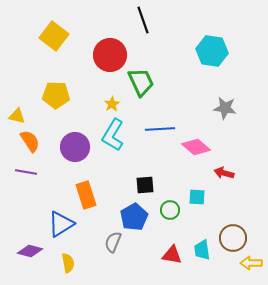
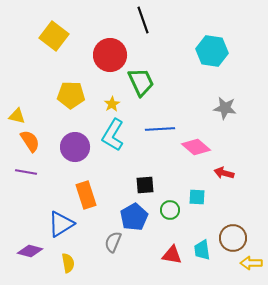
yellow pentagon: moved 15 px right
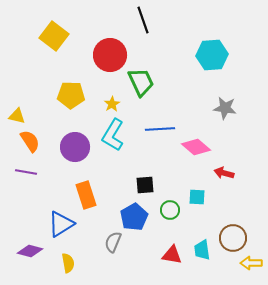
cyan hexagon: moved 4 px down; rotated 12 degrees counterclockwise
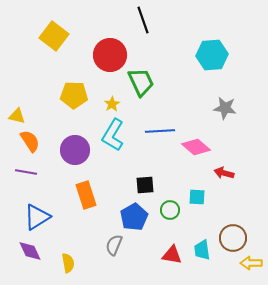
yellow pentagon: moved 3 px right
blue line: moved 2 px down
purple circle: moved 3 px down
blue triangle: moved 24 px left, 7 px up
gray semicircle: moved 1 px right, 3 px down
purple diamond: rotated 50 degrees clockwise
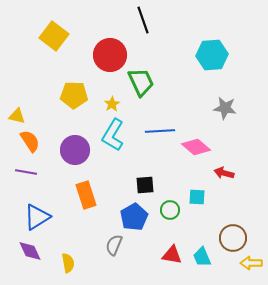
cyan trapezoid: moved 7 px down; rotated 15 degrees counterclockwise
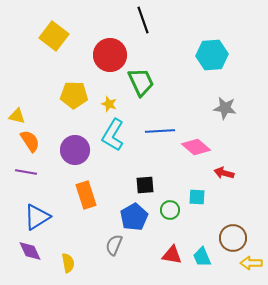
yellow star: moved 3 px left; rotated 21 degrees counterclockwise
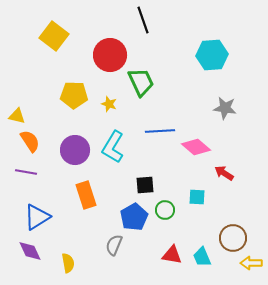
cyan L-shape: moved 12 px down
red arrow: rotated 18 degrees clockwise
green circle: moved 5 px left
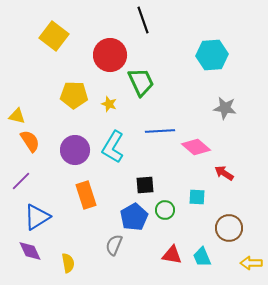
purple line: moved 5 px left, 9 px down; rotated 55 degrees counterclockwise
brown circle: moved 4 px left, 10 px up
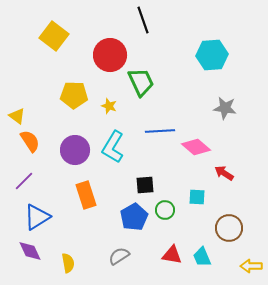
yellow star: moved 2 px down
yellow triangle: rotated 24 degrees clockwise
purple line: moved 3 px right
gray semicircle: moved 5 px right, 11 px down; rotated 35 degrees clockwise
yellow arrow: moved 3 px down
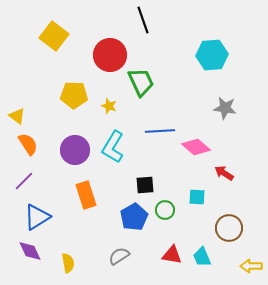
orange semicircle: moved 2 px left, 3 px down
